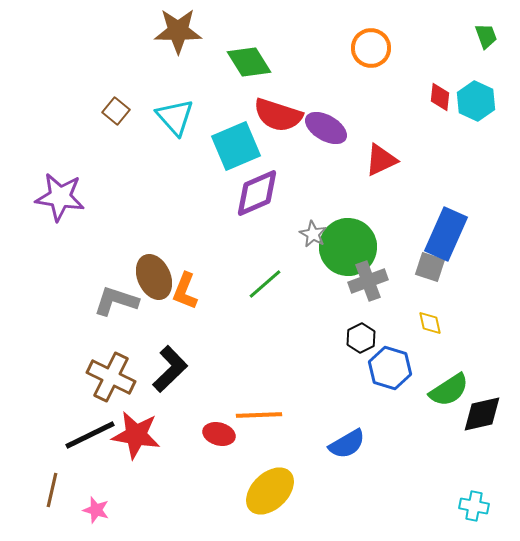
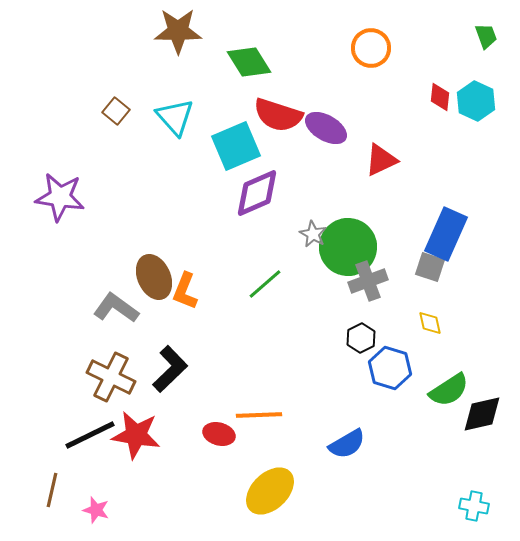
gray L-shape: moved 7 px down; rotated 18 degrees clockwise
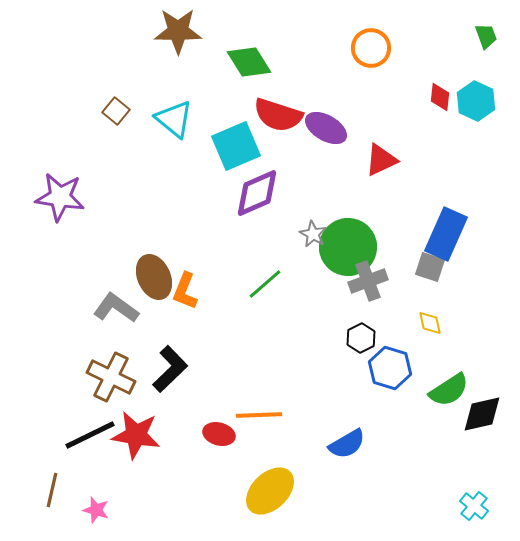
cyan triangle: moved 1 px left, 2 px down; rotated 9 degrees counterclockwise
cyan cross: rotated 28 degrees clockwise
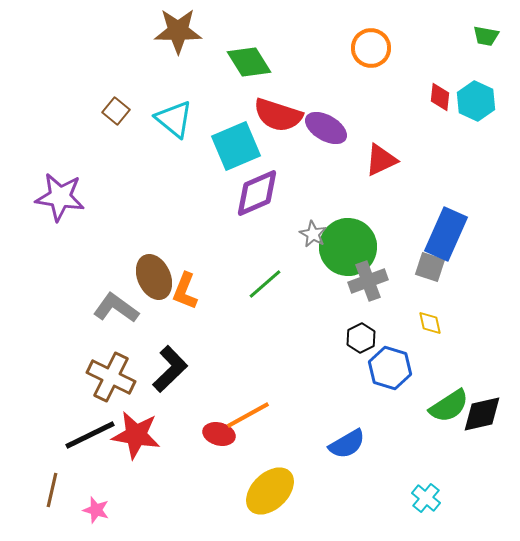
green trapezoid: rotated 120 degrees clockwise
green semicircle: moved 16 px down
orange line: moved 11 px left; rotated 27 degrees counterclockwise
cyan cross: moved 48 px left, 8 px up
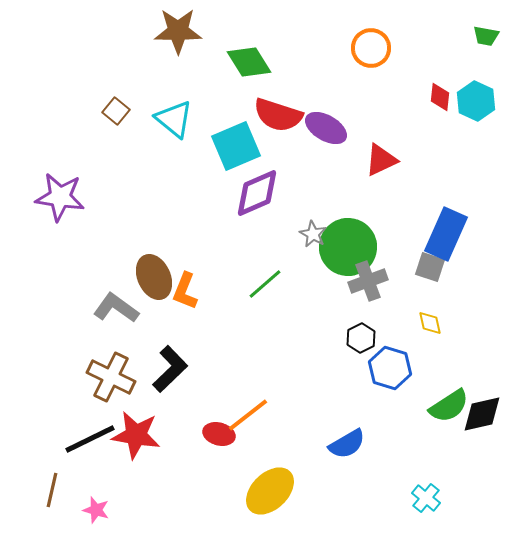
orange line: rotated 9 degrees counterclockwise
black line: moved 4 px down
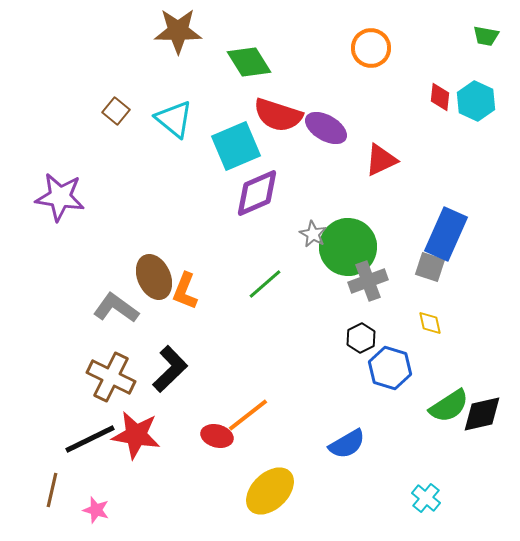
red ellipse: moved 2 px left, 2 px down
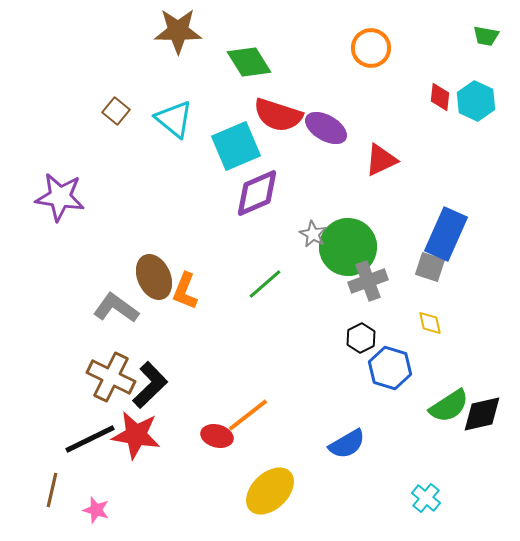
black L-shape: moved 20 px left, 16 px down
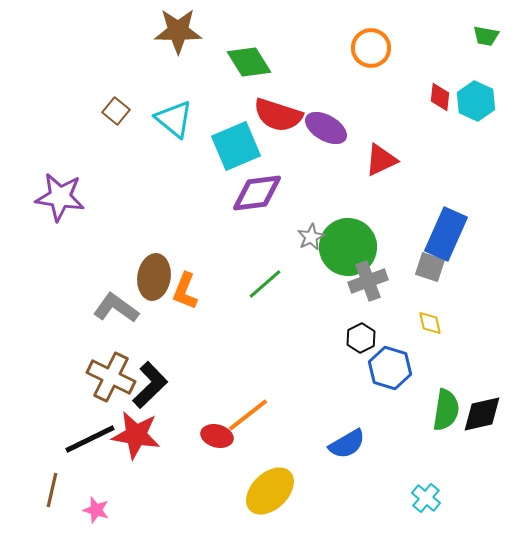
purple diamond: rotated 16 degrees clockwise
gray star: moved 2 px left, 3 px down; rotated 16 degrees clockwise
brown ellipse: rotated 33 degrees clockwise
green semicircle: moved 3 px left, 4 px down; rotated 48 degrees counterclockwise
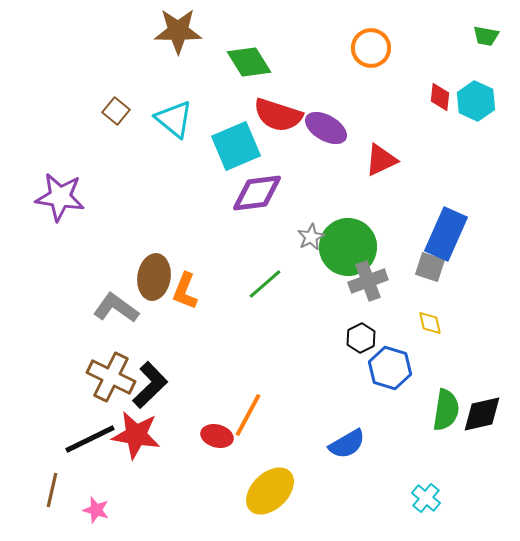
orange line: rotated 24 degrees counterclockwise
